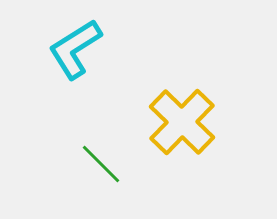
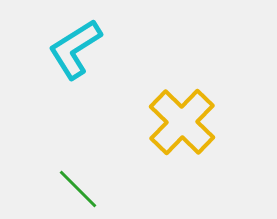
green line: moved 23 px left, 25 px down
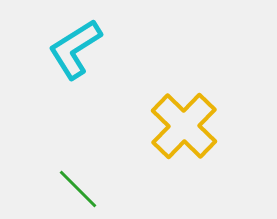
yellow cross: moved 2 px right, 4 px down
